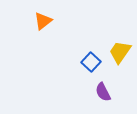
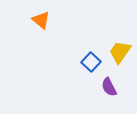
orange triangle: moved 2 px left, 1 px up; rotated 42 degrees counterclockwise
purple semicircle: moved 6 px right, 5 px up
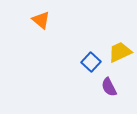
yellow trapezoid: rotated 30 degrees clockwise
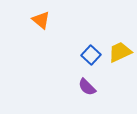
blue square: moved 7 px up
purple semicircle: moved 22 px left; rotated 18 degrees counterclockwise
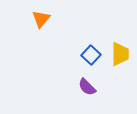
orange triangle: moved 1 px up; rotated 30 degrees clockwise
yellow trapezoid: moved 2 px down; rotated 115 degrees clockwise
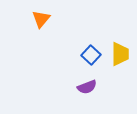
purple semicircle: rotated 66 degrees counterclockwise
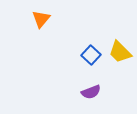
yellow trapezoid: moved 2 px up; rotated 135 degrees clockwise
purple semicircle: moved 4 px right, 5 px down
